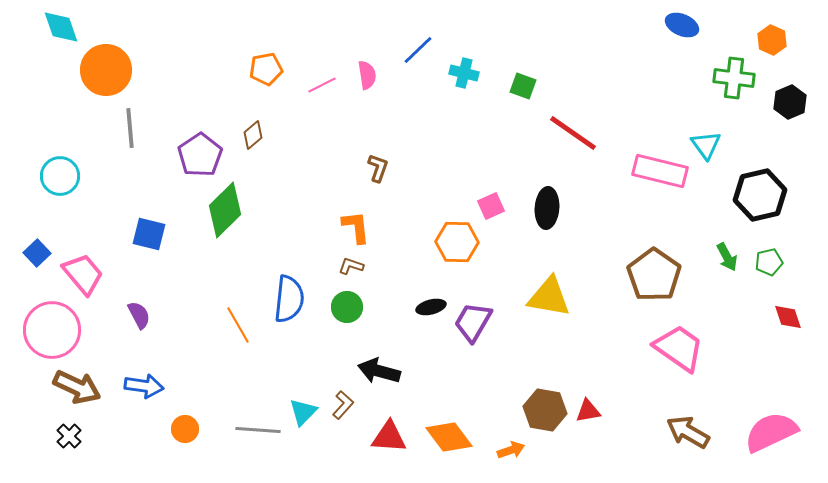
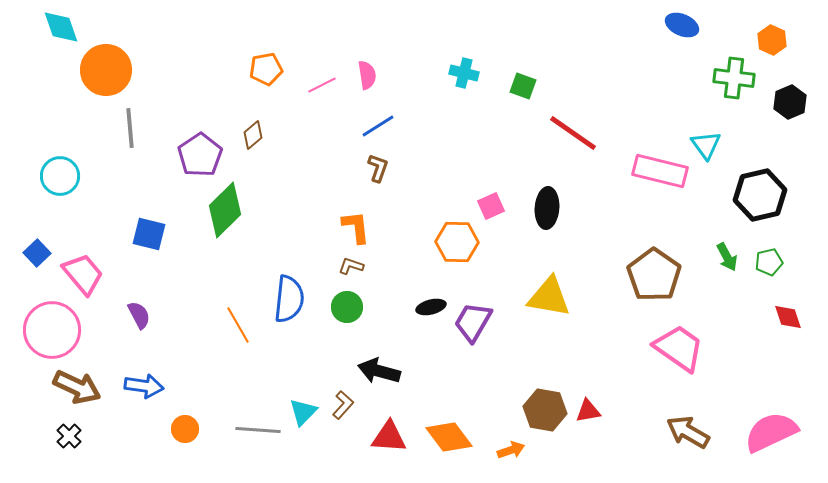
blue line at (418, 50): moved 40 px left, 76 px down; rotated 12 degrees clockwise
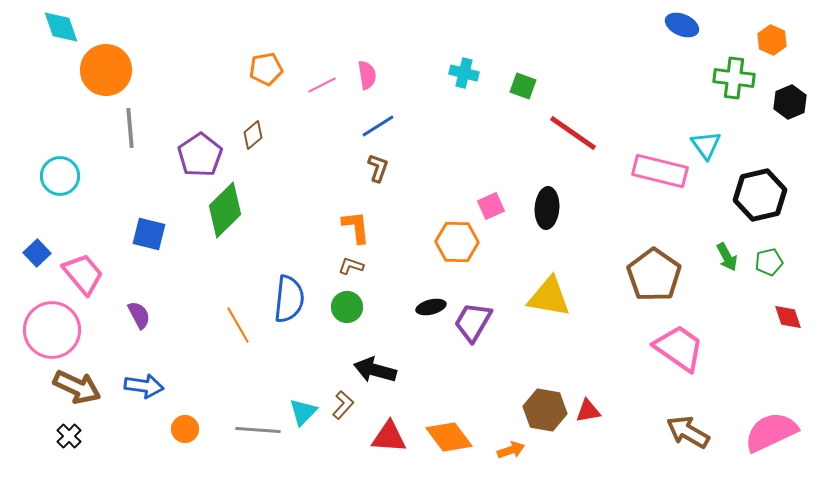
black arrow at (379, 371): moved 4 px left, 1 px up
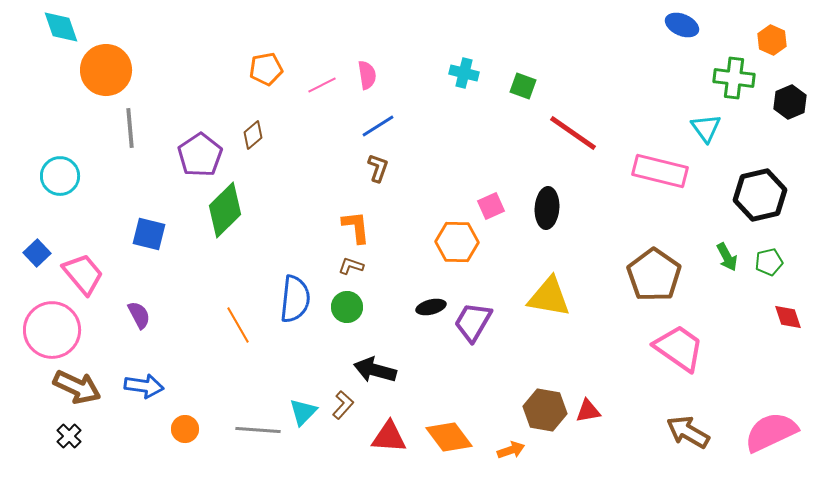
cyan triangle at (706, 145): moved 17 px up
blue semicircle at (289, 299): moved 6 px right
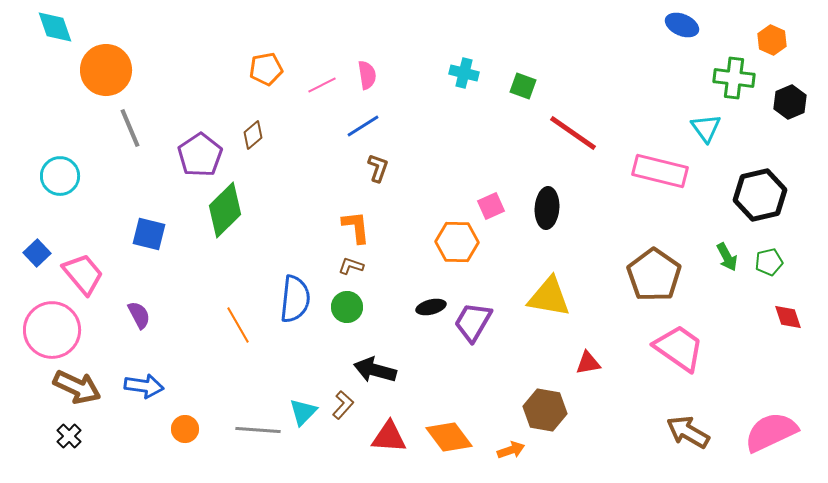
cyan diamond at (61, 27): moved 6 px left
blue line at (378, 126): moved 15 px left
gray line at (130, 128): rotated 18 degrees counterclockwise
red triangle at (588, 411): moved 48 px up
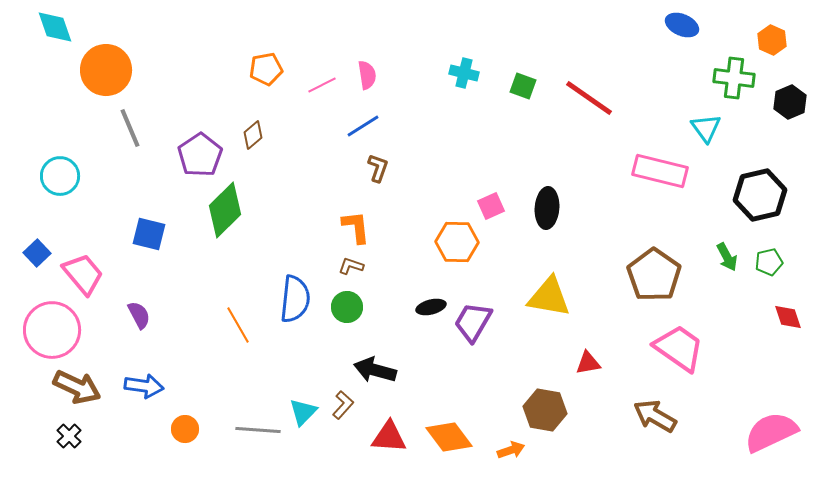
red line at (573, 133): moved 16 px right, 35 px up
brown arrow at (688, 432): moved 33 px left, 16 px up
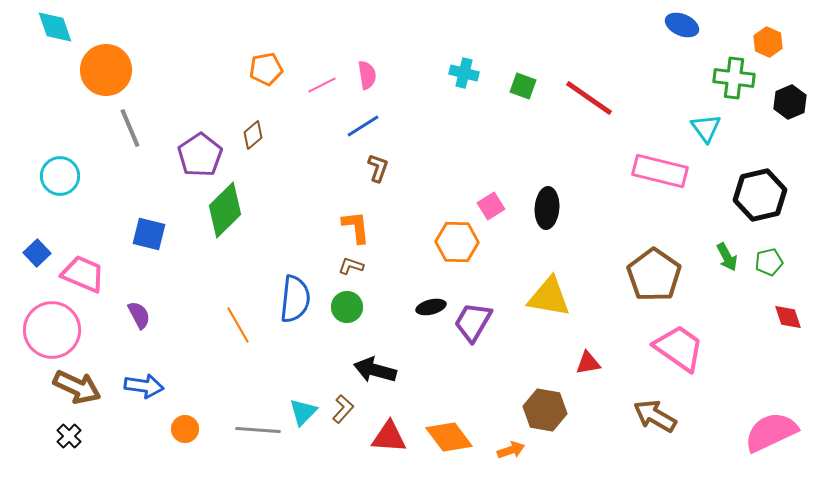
orange hexagon at (772, 40): moved 4 px left, 2 px down
pink square at (491, 206): rotated 8 degrees counterclockwise
pink trapezoid at (83, 274): rotated 27 degrees counterclockwise
brown L-shape at (343, 405): moved 4 px down
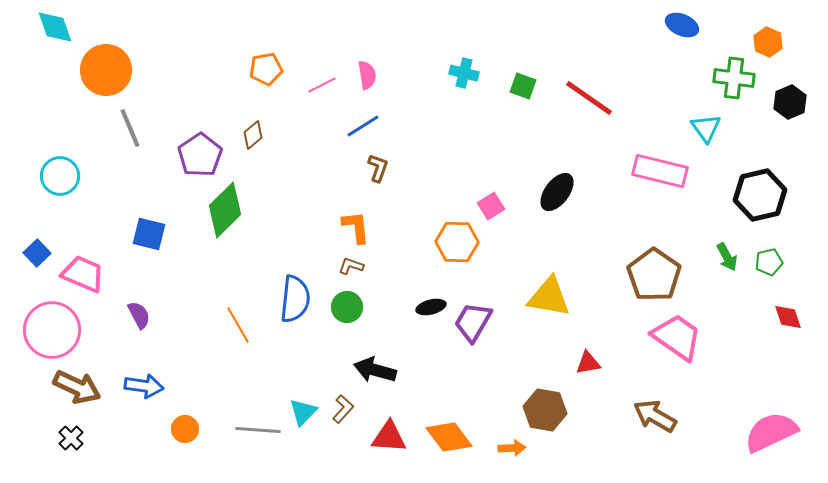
black ellipse at (547, 208): moved 10 px right, 16 px up; rotated 33 degrees clockwise
pink trapezoid at (679, 348): moved 2 px left, 11 px up
black cross at (69, 436): moved 2 px right, 2 px down
orange arrow at (511, 450): moved 1 px right, 2 px up; rotated 16 degrees clockwise
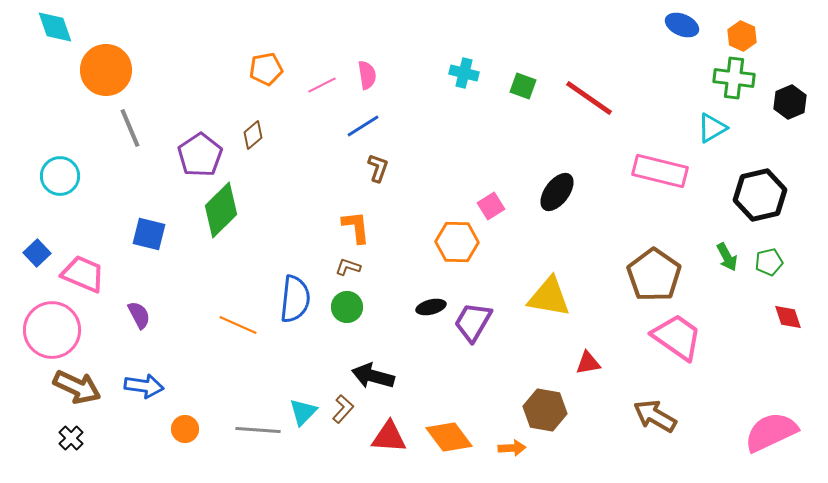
orange hexagon at (768, 42): moved 26 px left, 6 px up
cyan triangle at (706, 128): moved 6 px right; rotated 36 degrees clockwise
green diamond at (225, 210): moved 4 px left
brown L-shape at (351, 266): moved 3 px left, 1 px down
orange line at (238, 325): rotated 36 degrees counterclockwise
black arrow at (375, 370): moved 2 px left, 6 px down
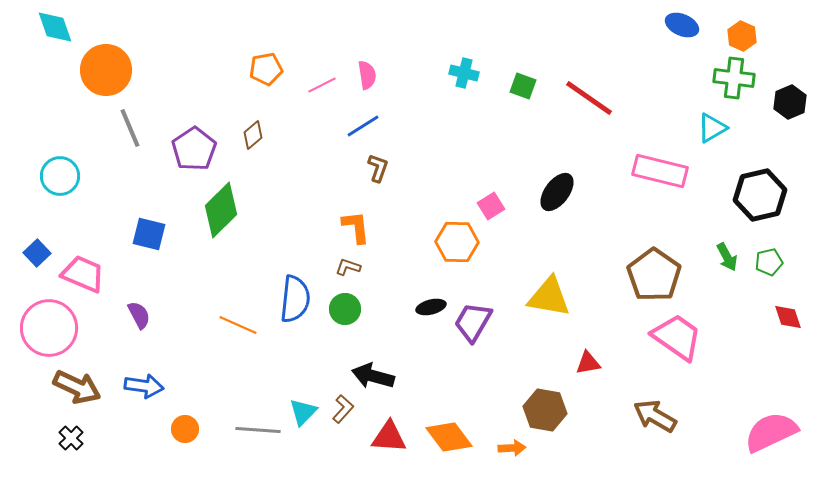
purple pentagon at (200, 155): moved 6 px left, 6 px up
green circle at (347, 307): moved 2 px left, 2 px down
pink circle at (52, 330): moved 3 px left, 2 px up
